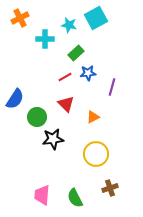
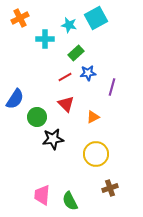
green semicircle: moved 5 px left, 3 px down
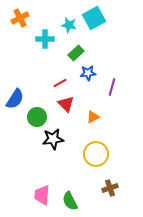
cyan square: moved 2 px left
red line: moved 5 px left, 6 px down
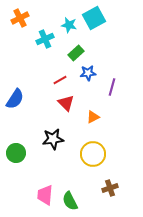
cyan cross: rotated 24 degrees counterclockwise
red line: moved 3 px up
red triangle: moved 1 px up
green circle: moved 21 px left, 36 px down
yellow circle: moved 3 px left
pink trapezoid: moved 3 px right
